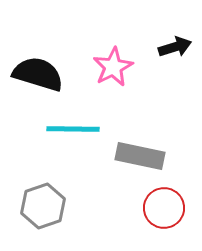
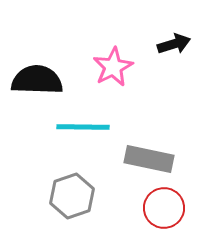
black arrow: moved 1 px left, 3 px up
black semicircle: moved 1 px left, 6 px down; rotated 15 degrees counterclockwise
cyan line: moved 10 px right, 2 px up
gray rectangle: moved 9 px right, 3 px down
gray hexagon: moved 29 px right, 10 px up
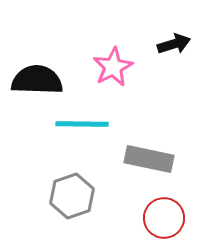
cyan line: moved 1 px left, 3 px up
red circle: moved 10 px down
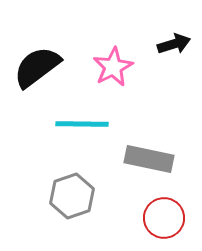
black semicircle: moved 13 px up; rotated 39 degrees counterclockwise
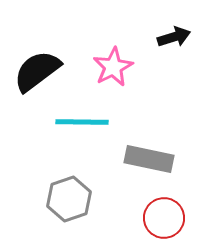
black arrow: moved 7 px up
black semicircle: moved 4 px down
cyan line: moved 2 px up
gray hexagon: moved 3 px left, 3 px down
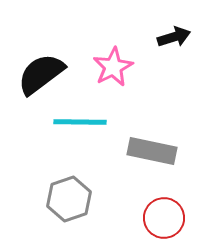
black semicircle: moved 4 px right, 3 px down
cyan line: moved 2 px left
gray rectangle: moved 3 px right, 8 px up
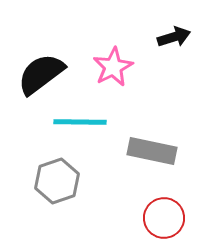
gray hexagon: moved 12 px left, 18 px up
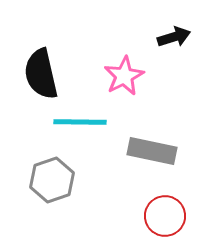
pink star: moved 11 px right, 9 px down
black semicircle: rotated 66 degrees counterclockwise
gray hexagon: moved 5 px left, 1 px up
red circle: moved 1 px right, 2 px up
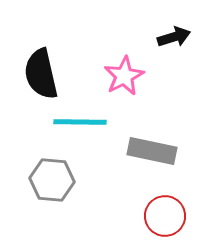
gray hexagon: rotated 24 degrees clockwise
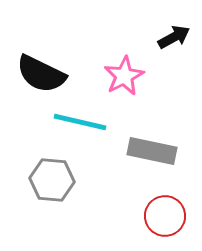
black arrow: rotated 12 degrees counterclockwise
black semicircle: rotated 51 degrees counterclockwise
cyan line: rotated 12 degrees clockwise
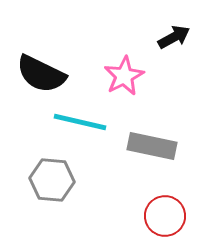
gray rectangle: moved 5 px up
